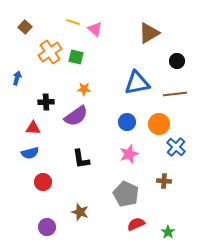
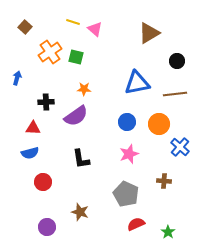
blue cross: moved 4 px right
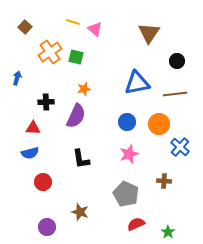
brown triangle: rotated 25 degrees counterclockwise
orange star: rotated 16 degrees counterclockwise
purple semicircle: rotated 30 degrees counterclockwise
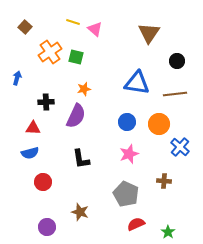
blue triangle: rotated 20 degrees clockwise
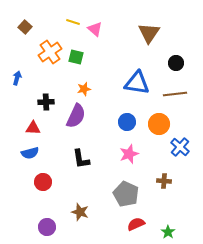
black circle: moved 1 px left, 2 px down
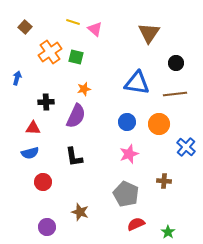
blue cross: moved 6 px right
black L-shape: moved 7 px left, 2 px up
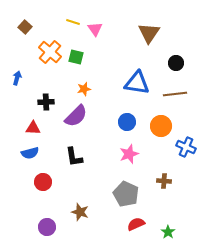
pink triangle: rotated 14 degrees clockwise
orange cross: rotated 15 degrees counterclockwise
purple semicircle: rotated 20 degrees clockwise
orange circle: moved 2 px right, 2 px down
blue cross: rotated 18 degrees counterclockwise
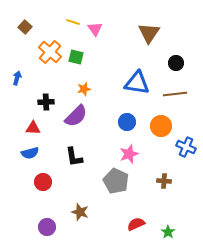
gray pentagon: moved 10 px left, 13 px up
